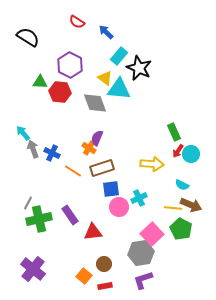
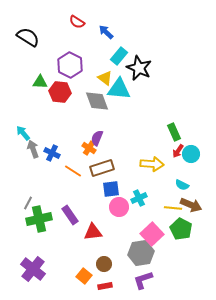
gray diamond: moved 2 px right, 2 px up
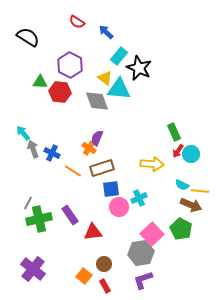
yellow line: moved 27 px right, 17 px up
red rectangle: rotated 72 degrees clockwise
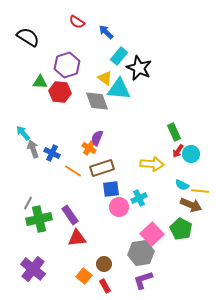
purple hexagon: moved 3 px left; rotated 15 degrees clockwise
red triangle: moved 16 px left, 6 px down
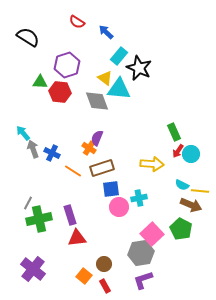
cyan cross: rotated 14 degrees clockwise
purple rectangle: rotated 18 degrees clockwise
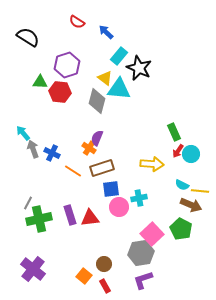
gray diamond: rotated 35 degrees clockwise
red triangle: moved 13 px right, 20 px up
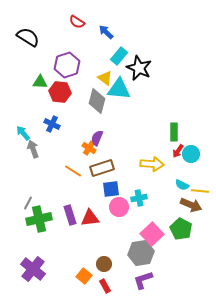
green rectangle: rotated 24 degrees clockwise
blue cross: moved 29 px up
